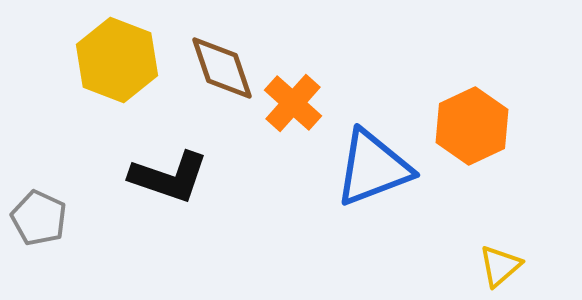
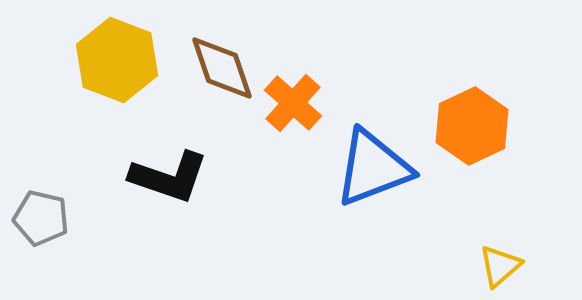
gray pentagon: moved 2 px right; rotated 12 degrees counterclockwise
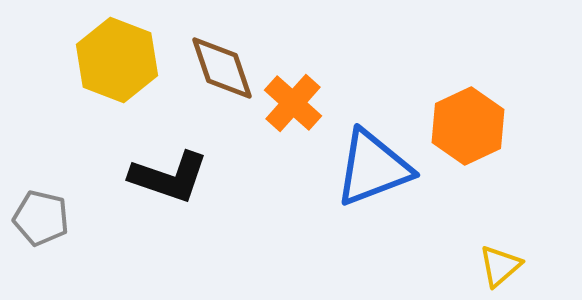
orange hexagon: moved 4 px left
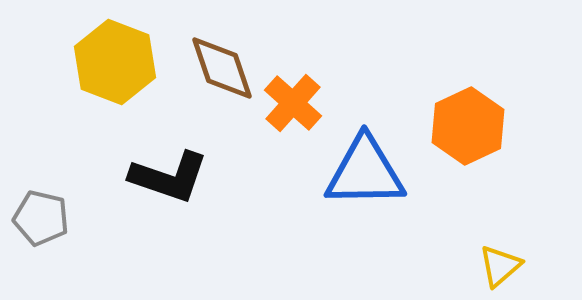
yellow hexagon: moved 2 px left, 2 px down
blue triangle: moved 8 px left, 4 px down; rotated 20 degrees clockwise
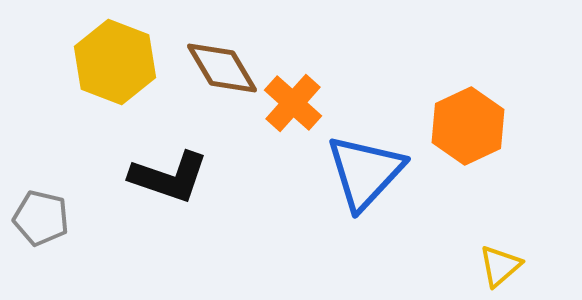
brown diamond: rotated 12 degrees counterclockwise
blue triangle: rotated 46 degrees counterclockwise
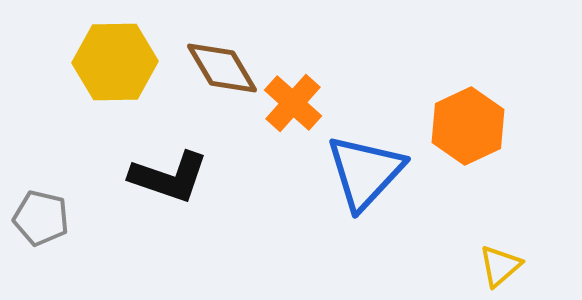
yellow hexagon: rotated 22 degrees counterclockwise
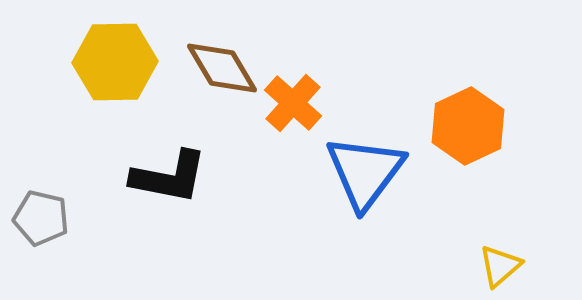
blue triangle: rotated 6 degrees counterclockwise
black L-shape: rotated 8 degrees counterclockwise
